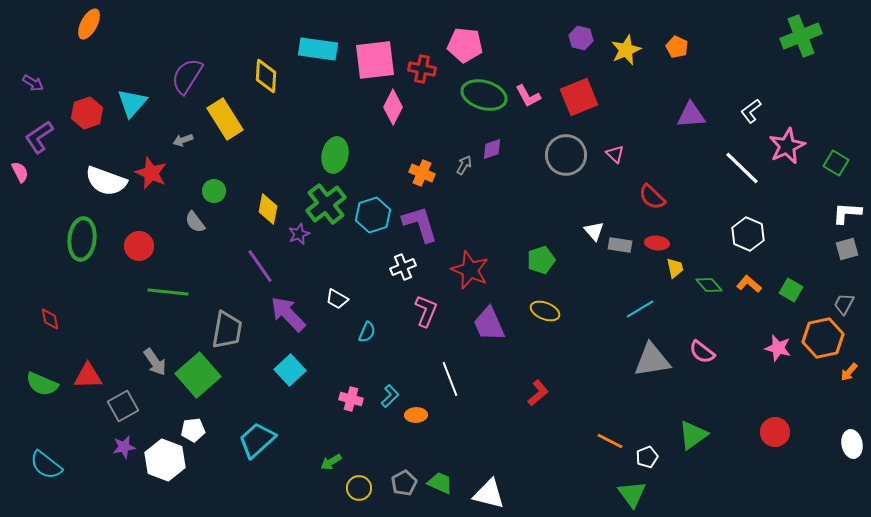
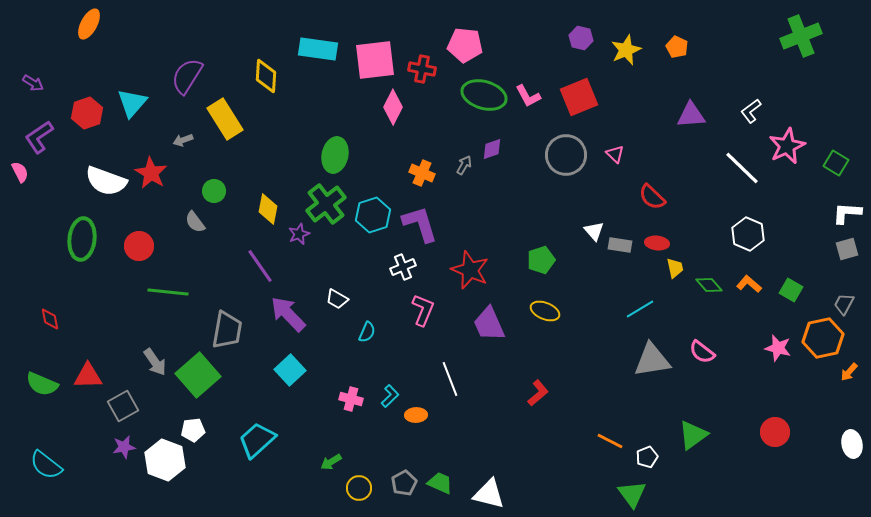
red star at (151, 173): rotated 8 degrees clockwise
pink L-shape at (426, 311): moved 3 px left, 1 px up
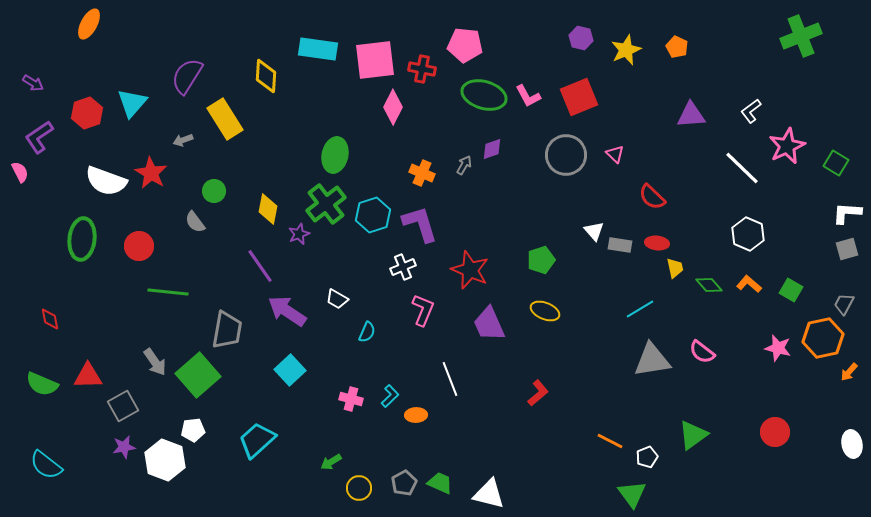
purple arrow at (288, 314): moved 1 px left, 3 px up; rotated 12 degrees counterclockwise
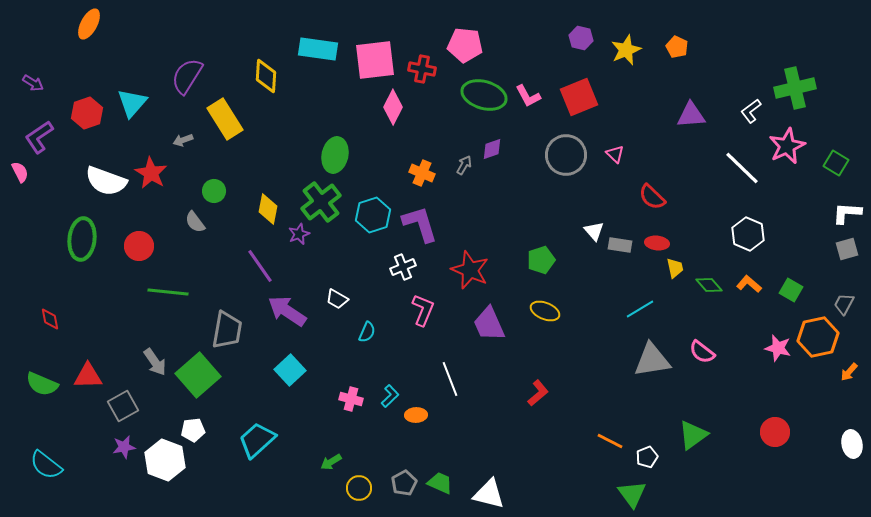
green cross at (801, 36): moved 6 px left, 52 px down; rotated 9 degrees clockwise
green cross at (326, 204): moved 5 px left, 2 px up
orange hexagon at (823, 338): moved 5 px left, 1 px up
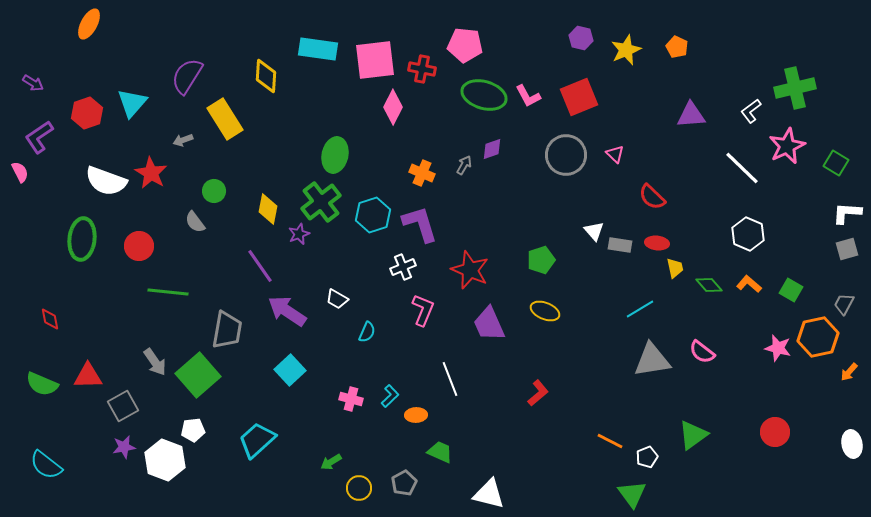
green trapezoid at (440, 483): moved 31 px up
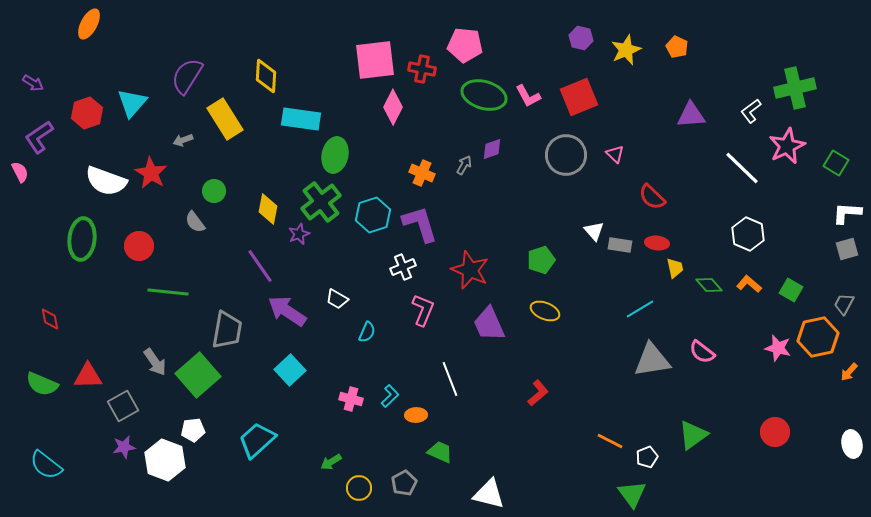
cyan rectangle at (318, 49): moved 17 px left, 70 px down
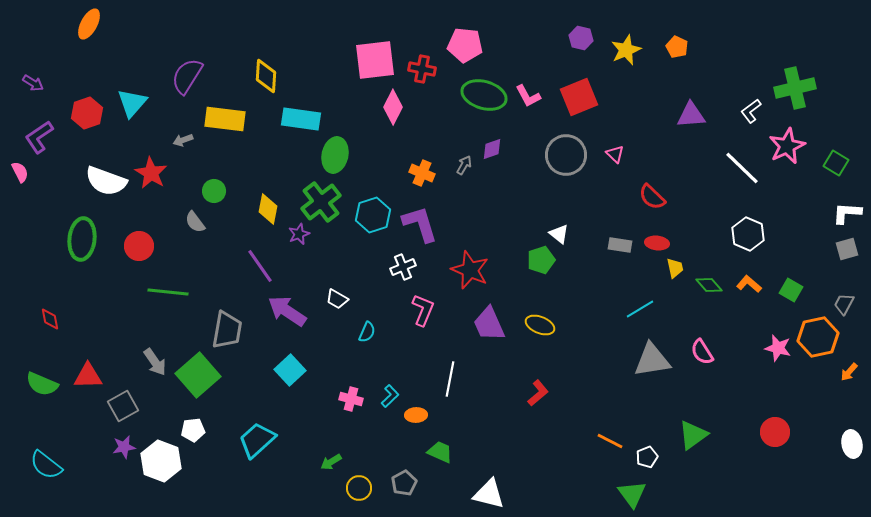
yellow rectangle at (225, 119): rotated 51 degrees counterclockwise
white triangle at (594, 231): moved 35 px left, 3 px down; rotated 10 degrees counterclockwise
yellow ellipse at (545, 311): moved 5 px left, 14 px down
pink semicircle at (702, 352): rotated 20 degrees clockwise
white line at (450, 379): rotated 32 degrees clockwise
white hexagon at (165, 460): moved 4 px left, 1 px down
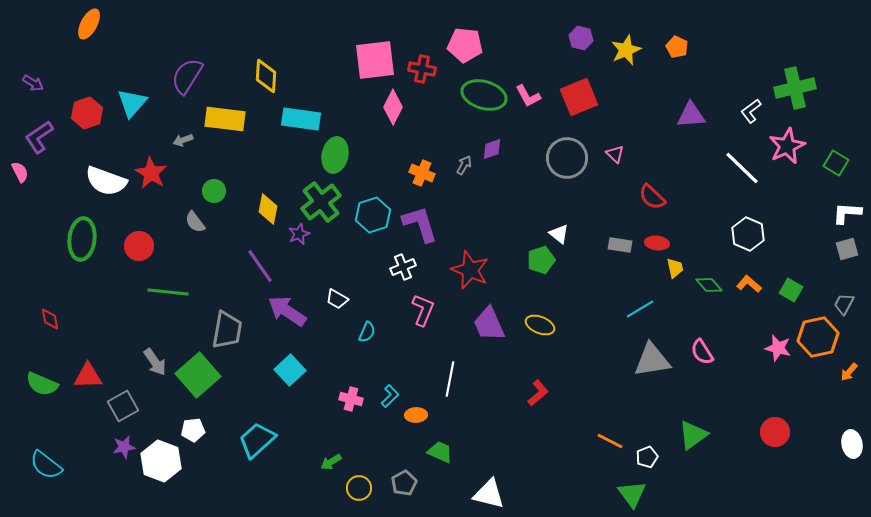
gray circle at (566, 155): moved 1 px right, 3 px down
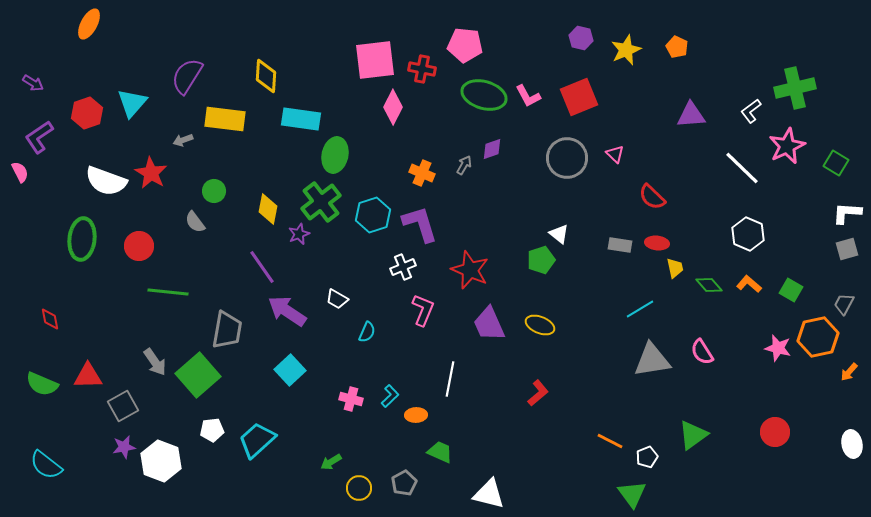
purple line at (260, 266): moved 2 px right, 1 px down
white pentagon at (193, 430): moved 19 px right
